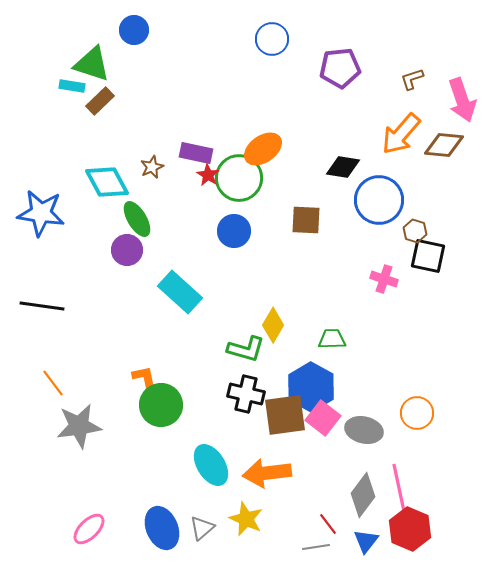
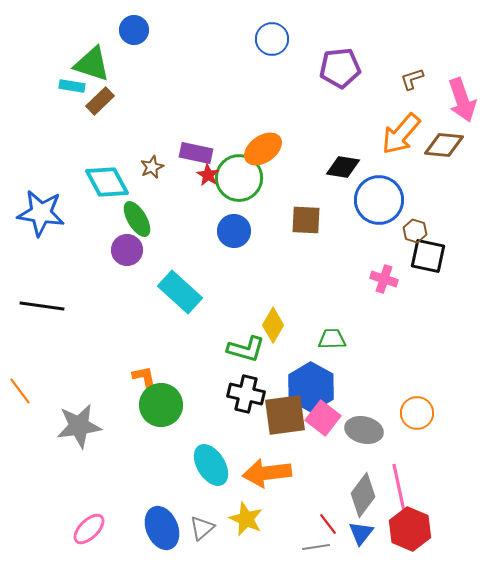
orange line at (53, 383): moved 33 px left, 8 px down
blue triangle at (366, 541): moved 5 px left, 8 px up
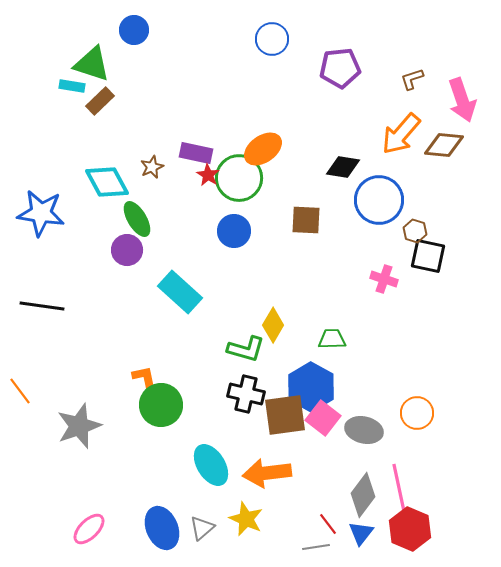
gray star at (79, 426): rotated 12 degrees counterclockwise
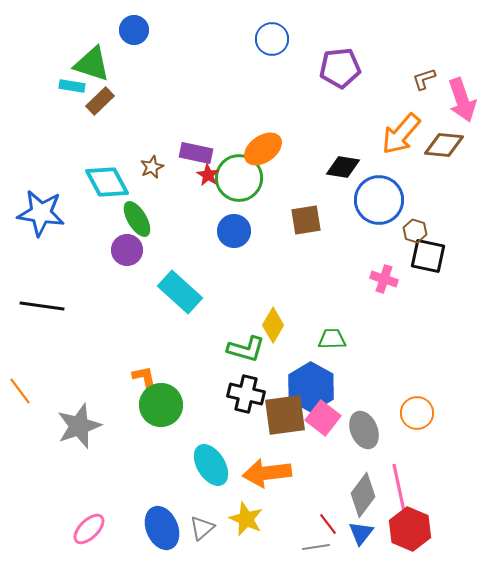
brown L-shape at (412, 79): moved 12 px right
brown square at (306, 220): rotated 12 degrees counterclockwise
gray ellipse at (364, 430): rotated 54 degrees clockwise
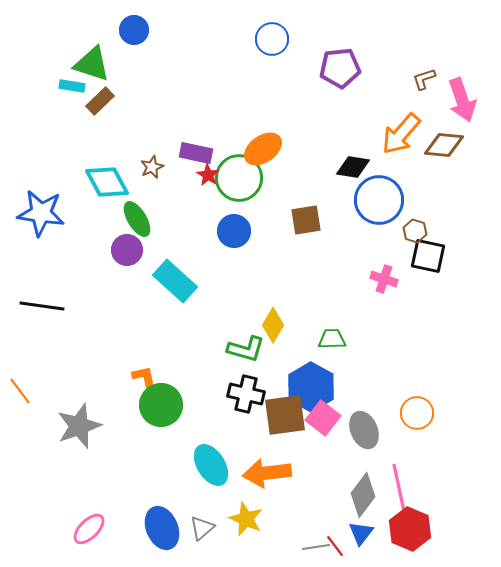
black diamond at (343, 167): moved 10 px right
cyan rectangle at (180, 292): moved 5 px left, 11 px up
red line at (328, 524): moved 7 px right, 22 px down
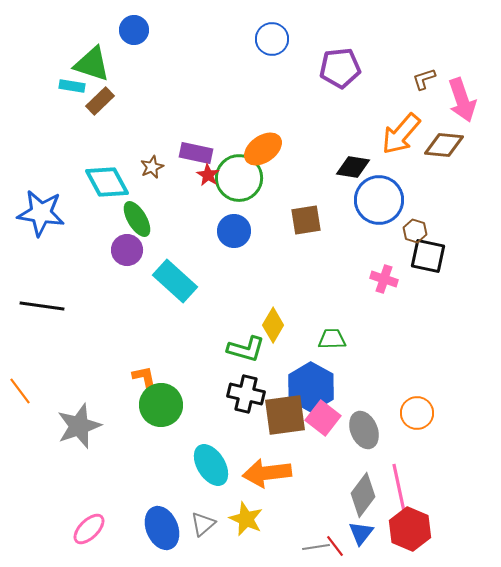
gray triangle at (202, 528): moved 1 px right, 4 px up
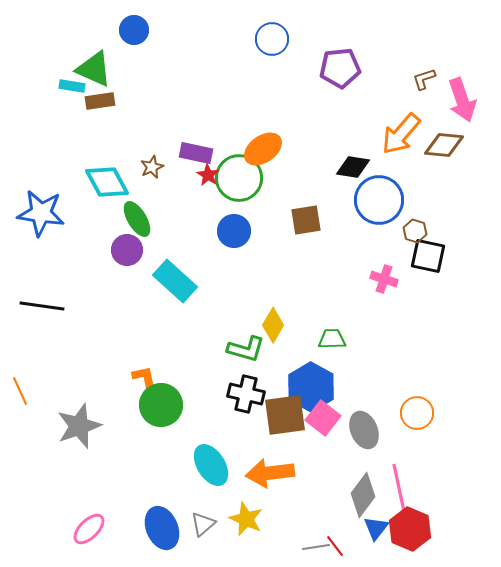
green triangle at (92, 64): moved 2 px right, 5 px down; rotated 6 degrees clockwise
brown rectangle at (100, 101): rotated 36 degrees clockwise
orange line at (20, 391): rotated 12 degrees clockwise
orange arrow at (267, 473): moved 3 px right
blue triangle at (361, 533): moved 15 px right, 5 px up
